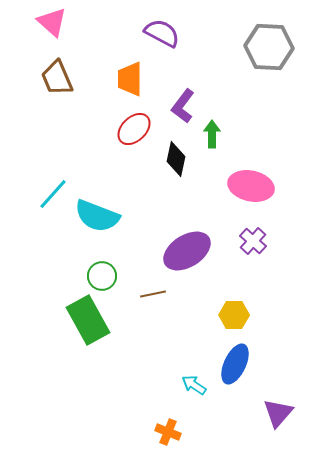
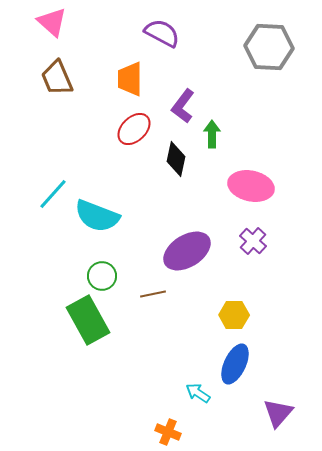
cyan arrow: moved 4 px right, 8 px down
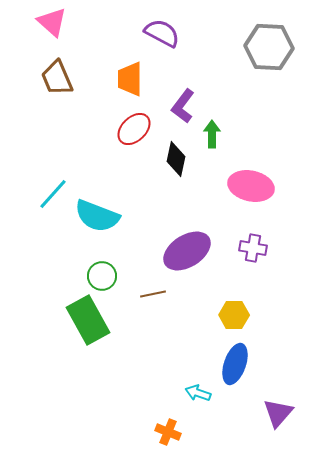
purple cross: moved 7 px down; rotated 32 degrees counterclockwise
blue ellipse: rotated 6 degrees counterclockwise
cyan arrow: rotated 15 degrees counterclockwise
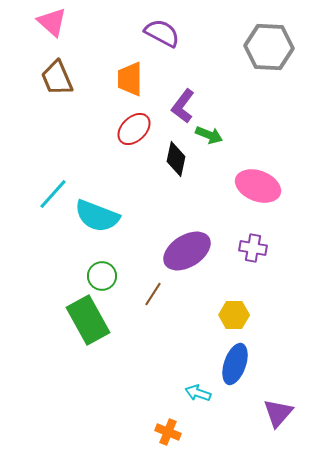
green arrow: moved 3 px left, 1 px down; rotated 112 degrees clockwise
pink ellipse: moved 7 px right; rotated 9 degrees clockwise
brown line: rotated 45 degrees counterclockwise
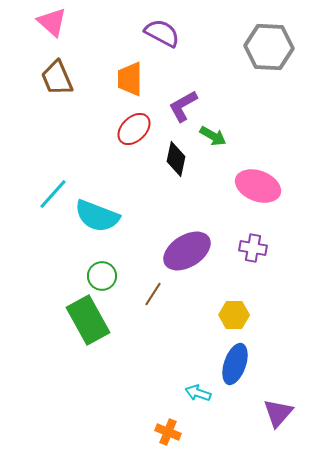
purple L-shape: rotated 24 degrees clockwise
green arrow: moved 4 px right, 1 px down; rotated 8 degrees clockwise
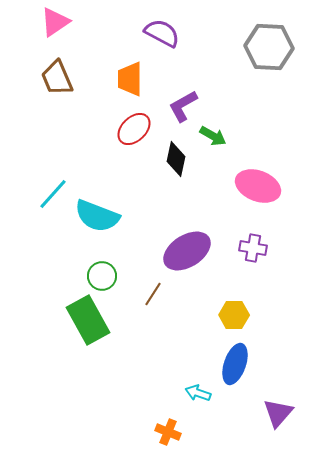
pink triangle: moved 3 px right; rotated 44 degrees clockwise
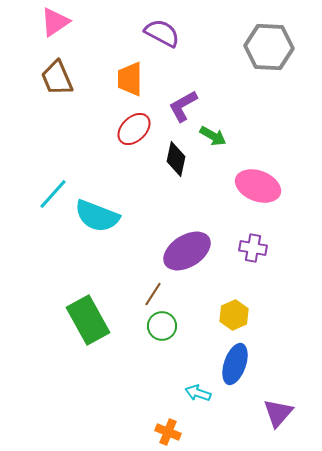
green circle: moved 60 px right, 50 px down
yellow hexagon: rotated 24 degrees counterclockwise
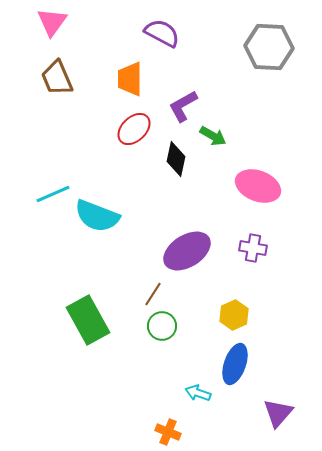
pink triangle: moved 3 px left; rotated 20 degrees counterclockwise
cyan line: rotated 24 degrees clockwise
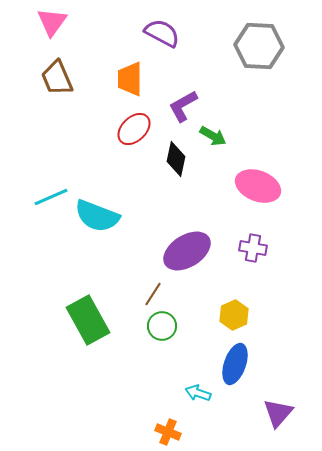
gray hexagon: moved 10 px left, 1 px up
cyan line: moved 2 px left, 3 px down
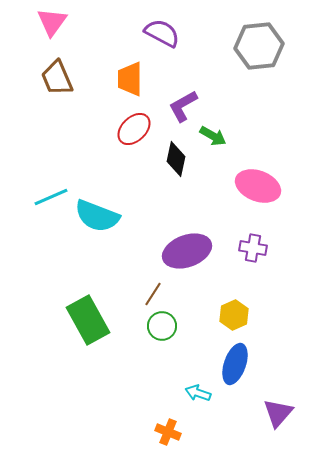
gray hexagon: rotated 9 degrees counterclockwise
purple ellipse: rotated 12 degrees clockwise
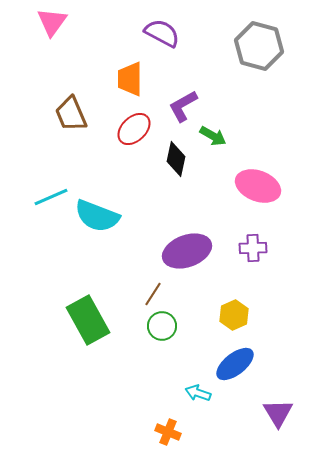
gray hexagon: rotated 21 degrees clockwise
brown trapezoid: moved 14 px right, 36 px down
purple cross: rotated 12 degrees counterclockwise
blue ellipse: rotated 33 degrees clockwise
purple triangle: rotated 12 degrees counterclockwise
